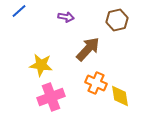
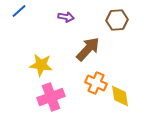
brown hexagon: rotated 10 degrees clockwise
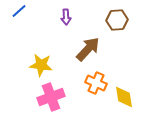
purple arrow: rotated 77 degrees clockwise
yellow diamond: moved 4 px right, 1 px down
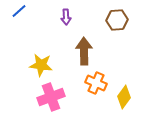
brown arrow: moved 4 px left, 2 px down; rotated 44 degrees counterclockwise
yellow diamond: rotated 45 degrees clockwise
